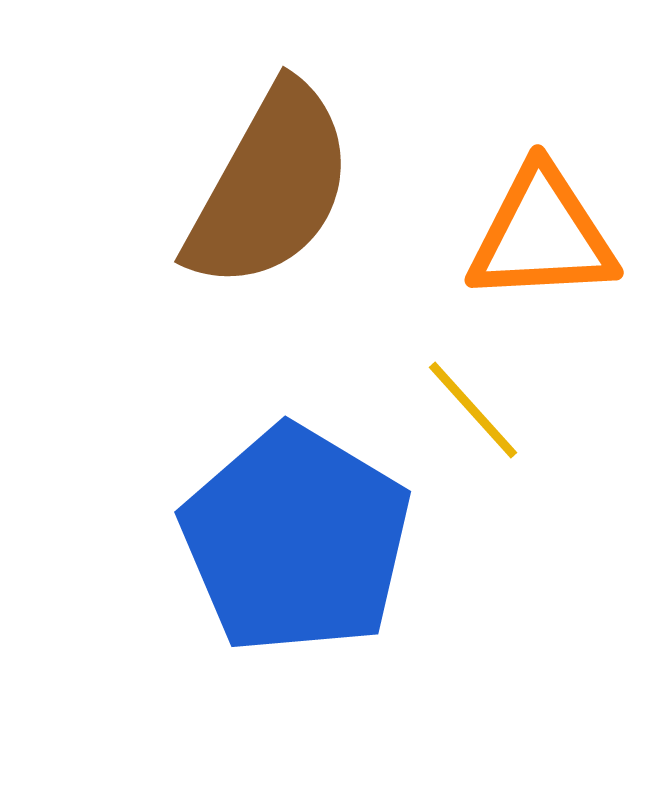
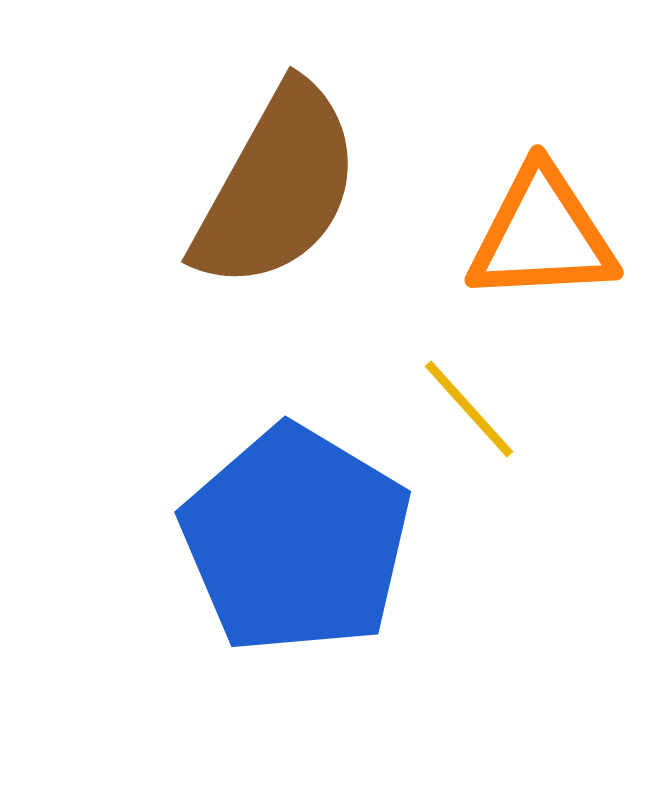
brown semicircle: moved 7 px right
yellow line: moved 4 px left, 1 px up
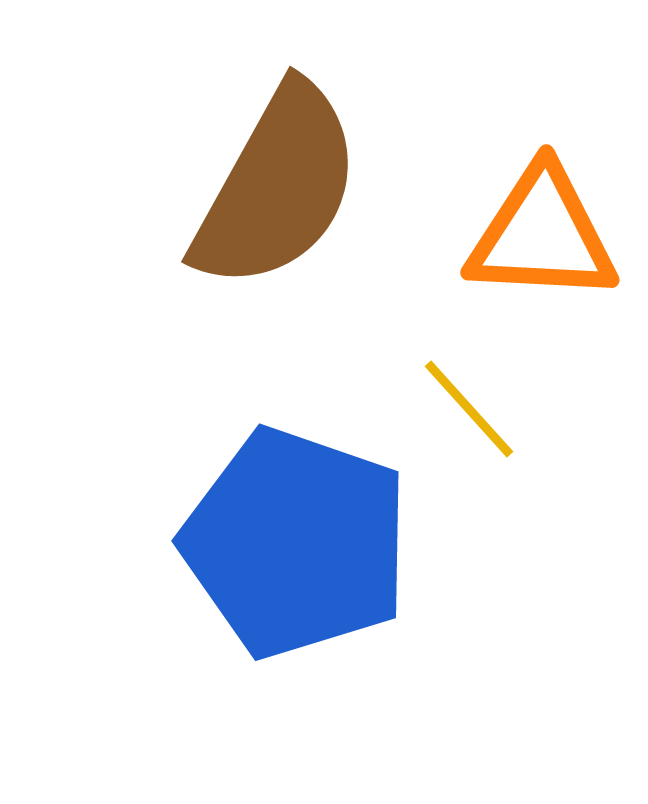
orange triangle: rotated 6 degrees clockwise
blue pentagon: moved 3 px down; rotated 12 degrees counterclockwise
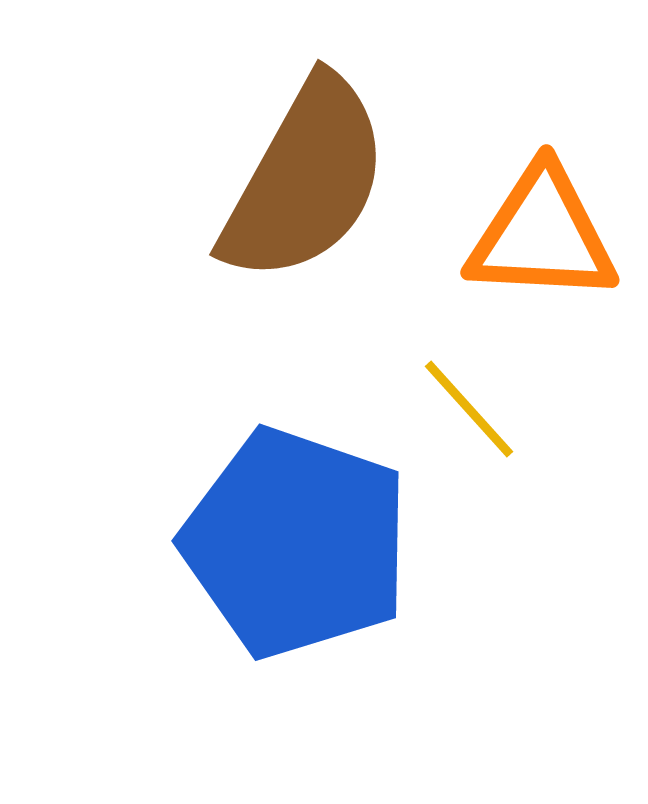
brown semicircle: moved 28 px right, 7 px up
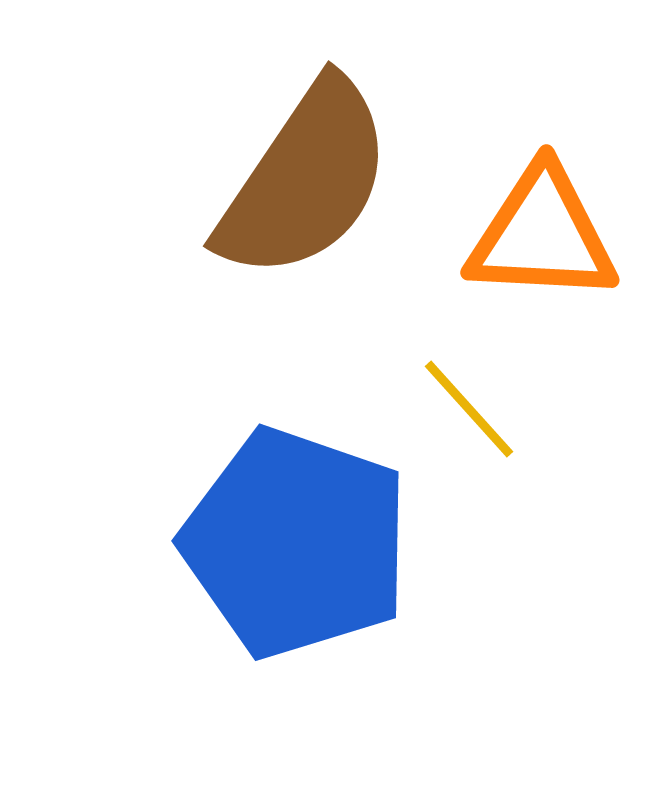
brown semicircle: rotated 5 degrees clockwise
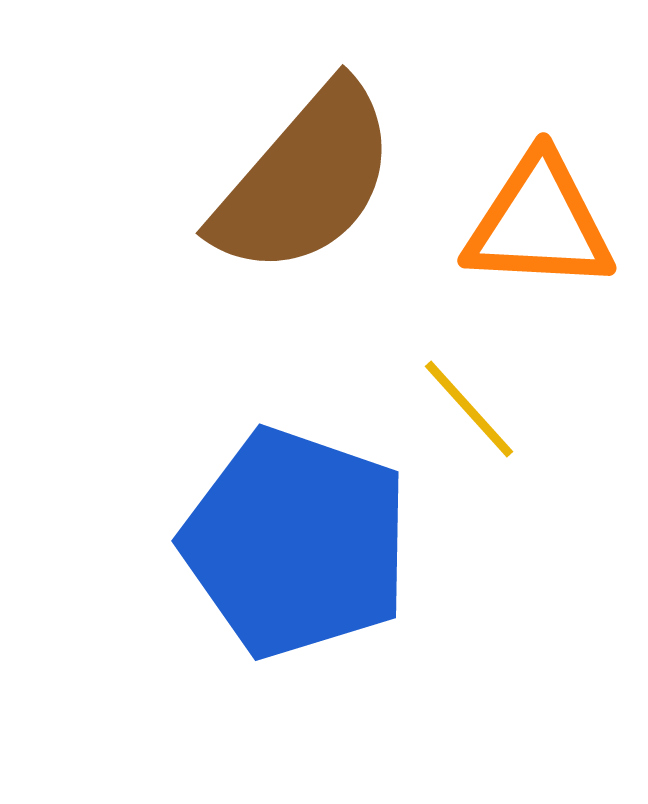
brown semicircle: rotated 7 degrees clockwise
orange triangle: moved 3 px left, 12 px up
